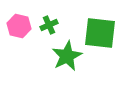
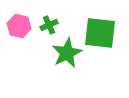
green star: moved 3 px up
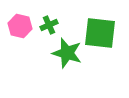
pink hexagon: moved 1 px right
green star: rotated 28 degrees counterclockwise
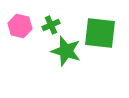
green cross: moved 2 px right
green star: moved 1 px left, 2 px up
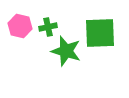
green cross: moved 3 px left, 2 px down; rotated 12 degrees clockwise
green square: rotated 8 degrees counterclockwise
